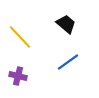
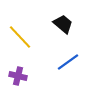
black trapezoid: moved 3 px left
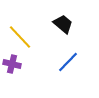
blue line: rotated 10 degrees counterclockwise
purple cross: moved 6 px left, 12 px up
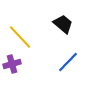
purple cross: rotated 30 degrees counterclockwise
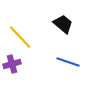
blue line: rotated 65 degrees clockwise
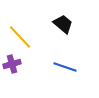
blue line: moved 3 px left, 5 px down
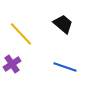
yellow line: moved 1 px right, 3 px up
purple cross: rotated 18 degrees counterclockwise
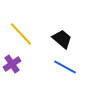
black trapezoid: moved 1 px left, 15 px down
blue line: rotated 10 degrees clockwise
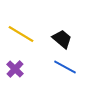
yellow line: rotated 16 degrees counterclockwise
purple cross: moved 3 px right, 5 px down; rotated 12 degrees counterclockwise
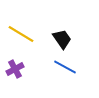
black trapezoid: rotated 15 degrees clockwise
purple cross: rotated 18 degrees clockwise
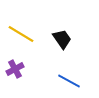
blue line: moved 4 px right, 14 px down
